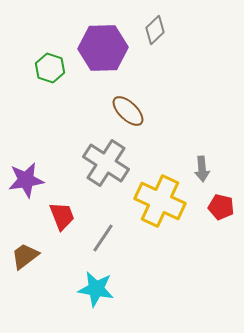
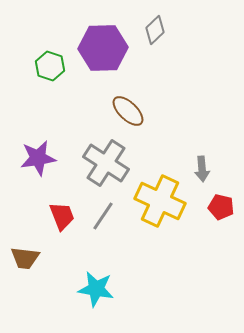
green hexagon: moved 2 px up
purple star: moved 12 px right, 22 px up
gray line: moved 22 px up
brown trapezoid: moved 2 px down; rotated 136 degrees counterclockwise
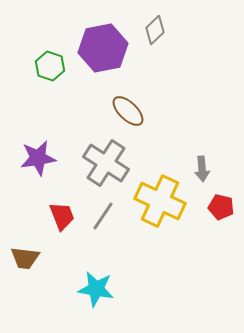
purple hexagon: rotated 9 degrees counterclockwise
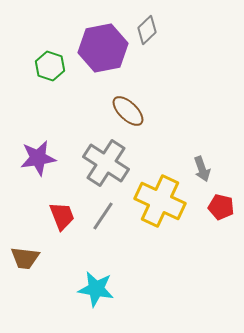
gray diamond: moved 8 px left
gray arrow: rotated 15 degrees counterclockwise
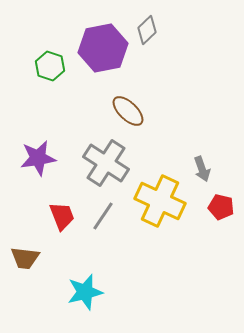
cyan star: moved 11 px left, 3 px down; rotated 24 degrees counterclockwise
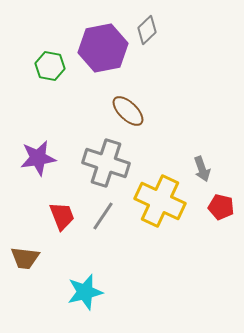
green hexagon: rotated 8 degrees counterclockwise
gray cross: rotated 15 degrees counterclockwise
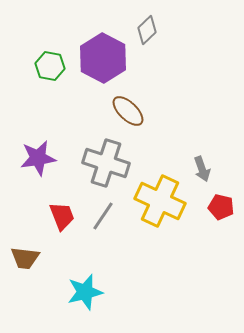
purple hexagon: moved 10 px down; rotated 21 degrees counterclockwise
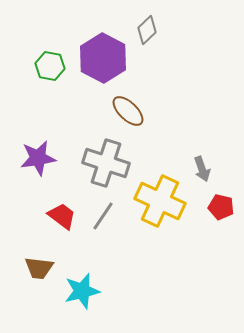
red trapezoid: rotated 32 degrees counterclockwise
brown trapezoid: moved 14 px right, 10 px down
cyan star: moved 3 px left, 1 px up
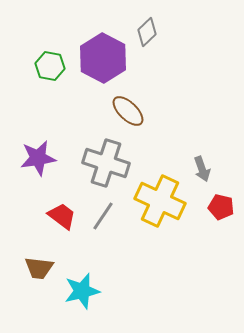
gray diamond: moved 2 px down
